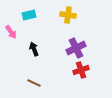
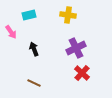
red cross: moved 1 px right, 3 px down; rotated 28 degrees counterclockwise
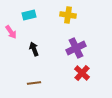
brown line: rotated 32 degrees counterclockwise
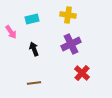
cyan rectangle: moved 3 px right, 4 px down
purple cross: moved 5 px left, 4 px up
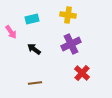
black arrow: rotated 32 degrees counterclockwise
brown line: moved 1 px right
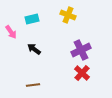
yellow cross: rotated 14 degrees clockwise
purple cross: moved 10 px right, 6 px down
brown line: moved 2 px left, 2 px down
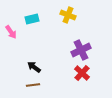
black arrow: moved 18 px down
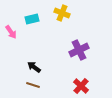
yellow cross: moved 6 px left, 2 px up
purple cross: moved 2 px left
red cross: moved 1 px left, 13 px down
brown line: rotated 24 degrees clockwise
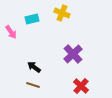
purple cross: moved 6 px left, 4 px down; rotated 18 degrees counterclockwise
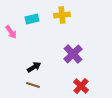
yellow cross: moved 2 px down; rotated 28 degrees counterclockwise
black arrow: rotated 112 degrees clockwise
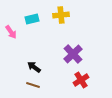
yellow cross: moved 1 px left
black arrow: rotated 112 degrees counterclockwise
red cross: moved 6 px up; rotated 14 degrees clockwise
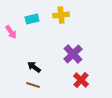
red cross: rotated 14 degrees counterclockwise
